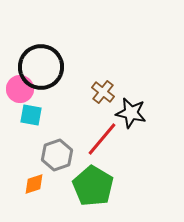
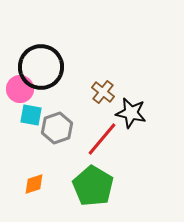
gray hexagon: moved 27 px up
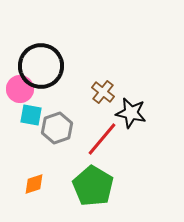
black circle: moved 1 px up
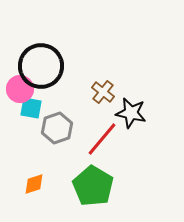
cyan square: moved 7 px up
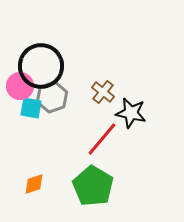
pink circle: moved 3 px up
gray hexagon: moved 5 px left, 31 px up
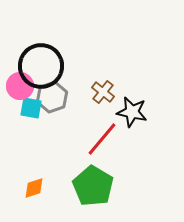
black star: moved 1 px right, 1 px up
orange diamond: moved 4 px down
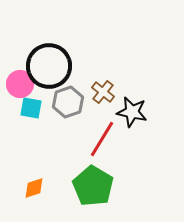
black circle: moved 8 px right
pink circle: moved 2 px up
gray hexagon: moved 16 px right, 5 px down
red line: rotated 9 degrees counterclockwise
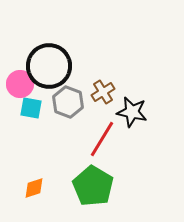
brown cross: rotated 20 degrees clockwise
gray hexagon: rotated 20 degrees counterclockwise
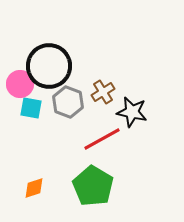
red line: rotated 30 degrees clockwise
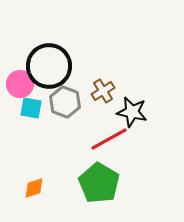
brown cross: moved 1 px up
gray hexagon: moved 3 px left
red line: moved 7 px right
green pentagon: moved 6 px right, 3 px up
